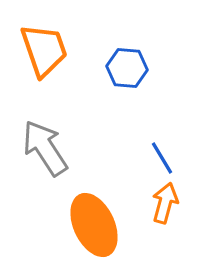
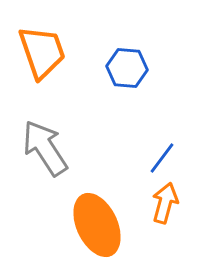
orange trapezoid: moved 2 px left, 2 px down
blue line: rotated 68 degrees clockwise
orange ellipse: moved 3 px right
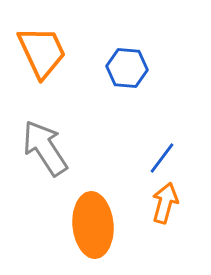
orange trapezoid: rotated 6 degrees counterclockwise
orange ellipse: moved 4 px left; rotated 20 degrees clockwise
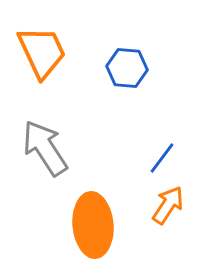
orange arrow: moved 3 px right, 2 px down; rotated 18 degrees clockwise
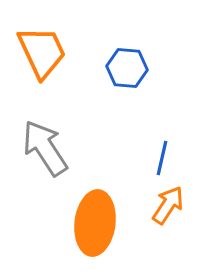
blue line: rotated 24 degrees counterclockwise
orange ellipse: moved 2 px right, 2 px up; rotated 12 degrees clockwise
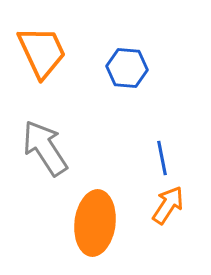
blue line: rotated 24 degrees counterclockwise
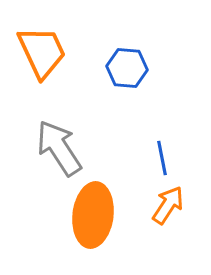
gray arrow: moved 14 px right
orange ellipse: moved 2 px left, 8 px up
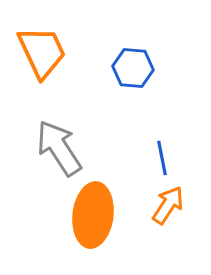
blue hexagon: moved 6 px right
